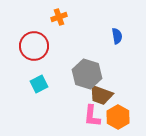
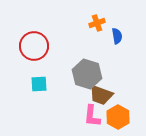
orange cross: moved 38 px right, 6 px down
cyan square: rotated 24 degrees clockwise
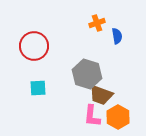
cyan square: moved 1 px left, 4 px down
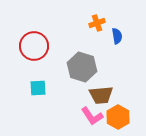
gray hexagon: moved 5 px left, 7 px up
brown trapezoid: rotated 25 degrees counterclockwise
pink L-shape: rotated 40 degrees counterclockwise
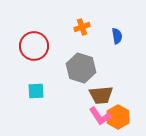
orange cross: moved 15 px left, 4 px down
gray hexagon: moved 1 px left, 1 px down
cyan square: moved 2 px left, 3 px down
pink L-shape: moved 8 px right
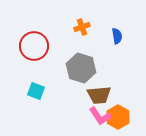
cyan square: rotated 24 degrees clockwise
brown trapezoid: moved 2 px left
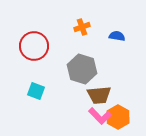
blue semicircle: rotated 70 degrees counterclockwise
gray hexagon: moved 1 px right, 1 px down
pink L-shape: rotated 10 degrees counterclockwise
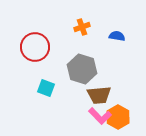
red circle: moved 1 px right, 1 px down
cyan square: moved 10 px right, 3 px up
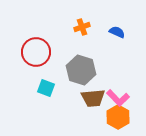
blue semicircle: moved 4 px up; rotated 14 degrees clockwise
red circle: moved 1 px right, 5 px down
gray hexagon: moved 1 px left, 1 px down
brown trapezoid: moved 6 px left, 3 px down
pink L-shape: moved 18 px right, 18 px up
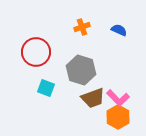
blue semicircle: moved 2 px right, 2 px up
brown trapezoid: rotated 15 degrees counterclockwise
